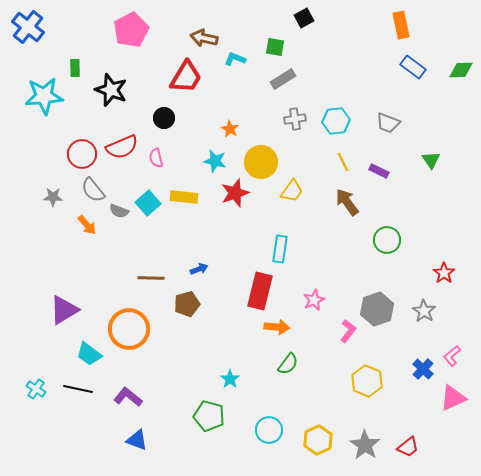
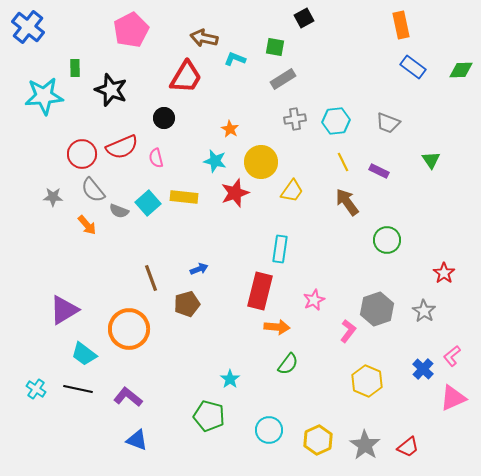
brown line at (151, 278): rotated 68 degrees clockwise
cyan trapezoid at (89, 354): moved 5 px left
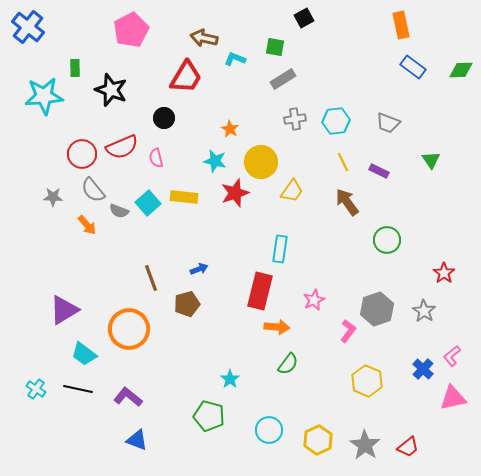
pink triangle at (453, 398): rotated 12 degrees clockwise
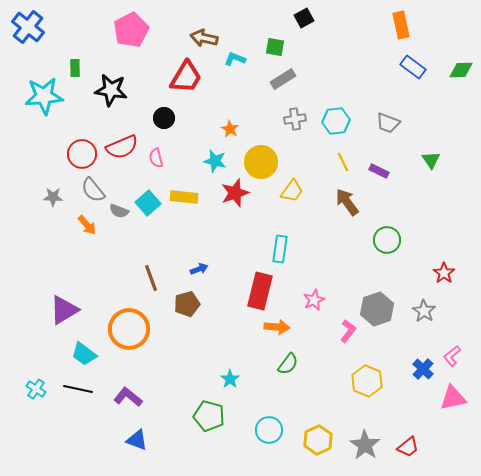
black star at (111, 90): rotated 12 degrees counterclockwise
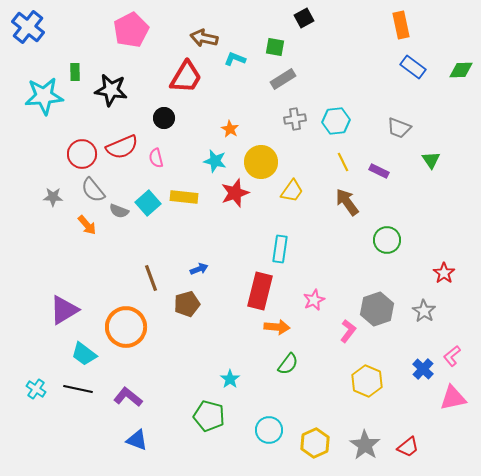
green rectangle at (75, 68): moved 4 px down
gray trapezoid at (388, 123): moved 11 px right, 5 px down
orange circle at (129, 329): moved 3 px left, 2 px up
yellow hexagon at (318, 440): moved 3 px left, 3 px down
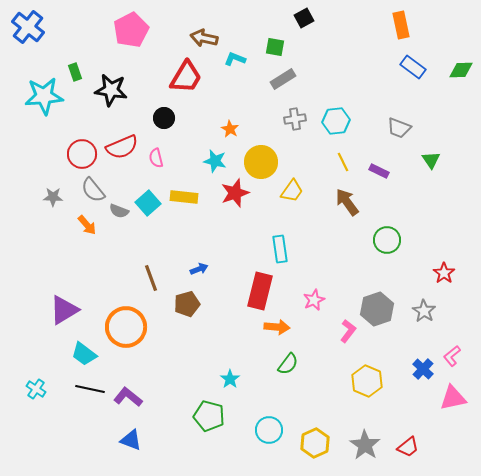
green rectangle at (75, 72): rotated 18 degrees counterclockwise
cyan rectangle at (280, 249): rotated 16 degrees counterclockwise
black line at (78, 389): moved 12 px right
blue triangle at (137, 440): moved 6 px left
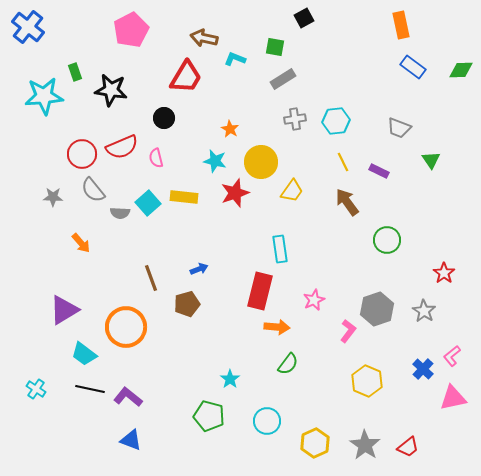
gray semicircle at (119, 211): moved 1 px right, 2 px down; rotated 18 degrees counterclockwise
orange arrow at (87, 225): moved 6 px left, 18 px down
cyan circle at (269, 430): moved 2 px left, 9 px up
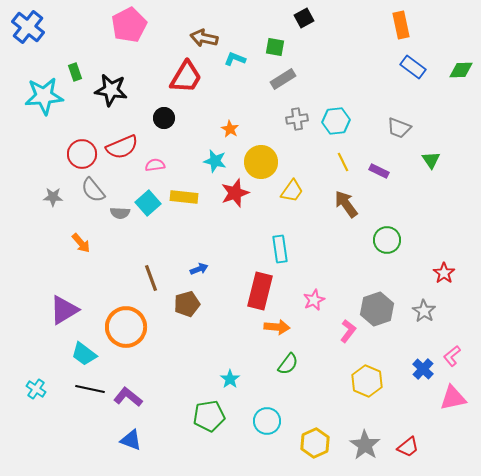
pink pentagon at (131, 30): moved 2 px left, 5 px up
gray cross at (295, 119): moved 2 px right
pink semicircle at (156, 158): moved 1 px left, 7 px down; rotated 96 degrees clockwise
brown arrow at (347, 202): moved 1 px left, 2 px down
green pentagon at (209, 416): rotated 24 degrees counterclockwise
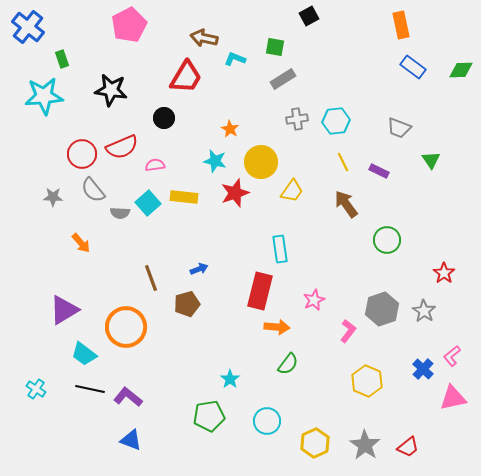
black square at (304, 18): moved 5 px right, 2 px up
green rectangle at (75, 72): moved 13 px left, 13 px up
gray hexagon at (377, 309): moved 5 px right
